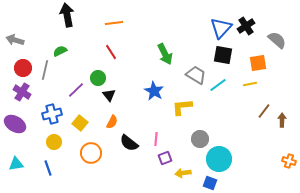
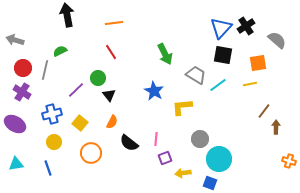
brown arrow: moved 6 px left, 7 px down
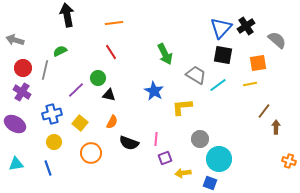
black triangle: rotated 40 degrees counterclockwise
black semicircle: rotated 18 degrees counterclockwise
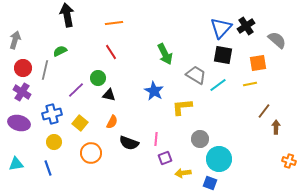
gray arrow: rotated 90 degrees clockwise
purple ellipse: moved 4 px right, 1 px up; rotated 15 degrees counterclockwise
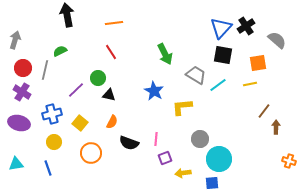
blue square: moved 2 px right; rotated 24 degrees counterclockwise
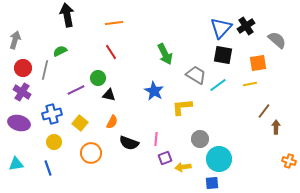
purple line: rotated 18 degrees clockwise
yellow arrow: moved 6 px up
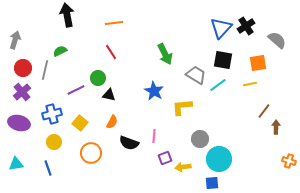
black square: moved 5 px down
purple cross: rotated 18 degrees clockwise
pink line: moved 2 px left, 3 px up
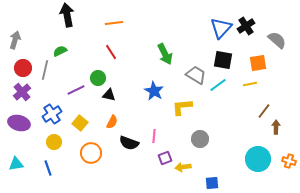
blue cross: rotated 18 degrees counterclockwise
cyan circle: moved 39 px right
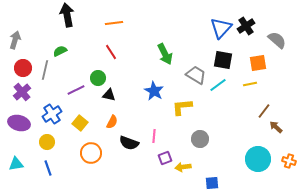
brown arrow: rotated 48 degrees counterclockwise
yellow circle: moved 7 px left
